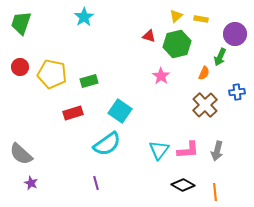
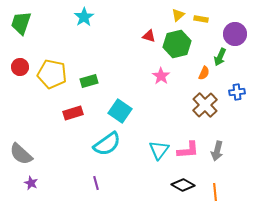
yellow triangle: moved 2 px right, 1 px up
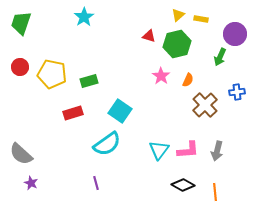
orange semicircle: moved 16 px left, 7 px down
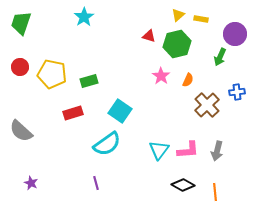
brown cross: moved 2 px right
gray semicircle: moved 23 px up
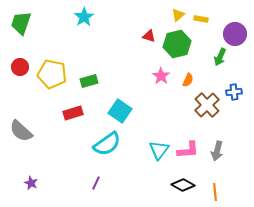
blue cross: moved 3 px left
purple line: rotated 40 degrees clockwise
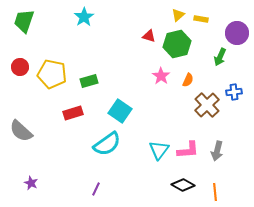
green trapezoid: moved 3 px right, 2 px up
purple circle: moved 2 px right, 1 px up
purple line: moved 6 px down
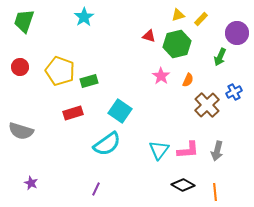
yellow triangle: rotated 24 degrees clockwise
yellow rectangle: rotated 56 degrees counterclockwise
yellow pentagon: moved 8 px right, 3 px up; rotated 8 degrees clockwise
blue cross: rotated 21 degrees counterclockwise
gray semicircle: rotated 25 degrees counterclockwise
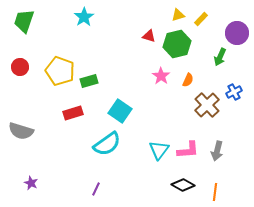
orange line: rotated 12 degrees clockwise
